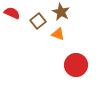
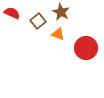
red circle: moved 10 px right, 17 px up
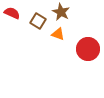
brown square: rotated 21 degrees counterclockwise
red circle: moved 2 px right, 1 px down
